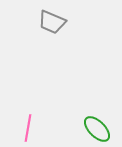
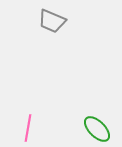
gray trapezoid: moved 1 px up
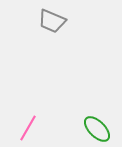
pink line: rotated 20 degrees clockwise
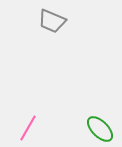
green ellipse: moved 3 px right
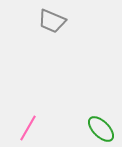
green ellipse: moved 1 px right
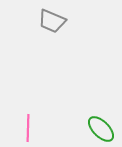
pink line: rotated 28 degrees counterclockwise
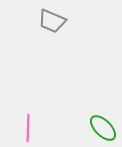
green ellipse: moved 2 px right, 1 px up
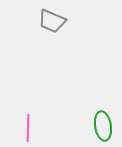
green ellipse: moved 2 px up; rotated 36 degrees clockwise
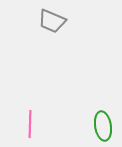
pink line: moved 2 px right, 4 px up
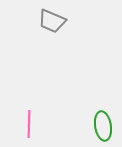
pink line: moved 1 px left
